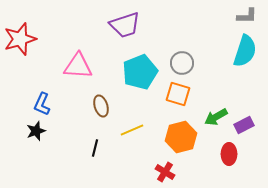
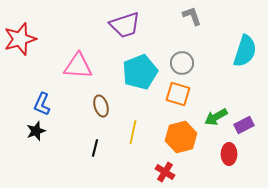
gray L-shape: moved 55 px left; rotated 110 degrees counterclockwise
yellow line: moved 1 px right, 2 px down; rotated 55 degrees counterclockwise
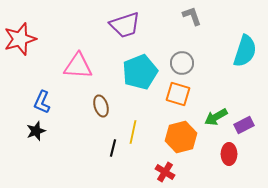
blue L-shape: moved 2 px up
black line: moved 18 px right
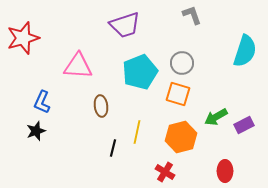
gray L-shape: moved 1 px up
red star: moved 3 px right, 1 px up
brown ellipse: rotated 10 degrees clockwise
yellow line: moved 4 px right
red ellipse: moved 4 px left, 17 px down
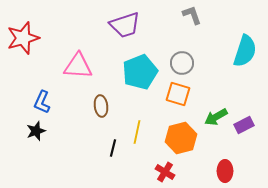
orange hexagon: moved 1 px down
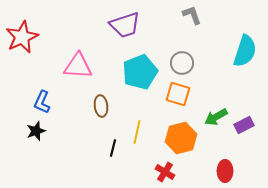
red star: moved 1 px left, 1 px up; rotated 8 degrees counterclockwise
